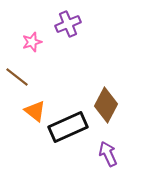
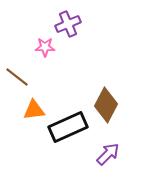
pink star: moved 13 px right, 5 px down; rotated 18 degrees clockwise
orange triangle: moved 1 px left, 1 px up; rotated 45 degrees counterclockwise
purple arrow: rotated 70 degrees clockwise
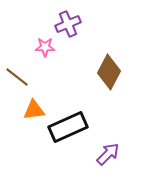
brown diamond: moved 3 px right, 33 px up
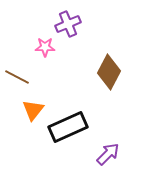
brown line: rotated 10 degrees counterclockwise
orange triangle: moved 1 px left; rotated 45 degrees counterclockwise
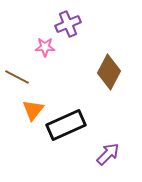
black rectangle: moved 2 px left, 2 px up
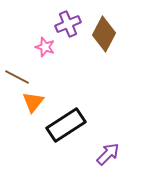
pink star: rotated 18 degrees clockwise
brown diamond: moved 5 px left, 38 px up
orange triangle: moved 8 px up
black rectangle: rotated 9 degrees counterclockwise
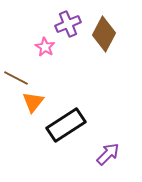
pink star: rotated 12 degrees clockwise
brown line: moved 1 px left, 1 px down
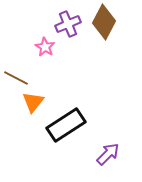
brown diamond: moved 12 px up
